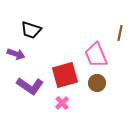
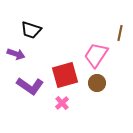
pink trapezoid: rotated 56 degrees clockwise
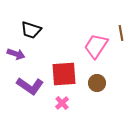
brown line: moved 1 px right; rotated 21 degrees counterclockwise
pink trapezoid: moved 9 px up
red square: moved 1 px left, 1 px up; rotated 12 degrees clockwise
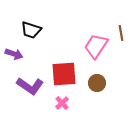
purple arrow: moved 2 px left
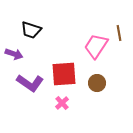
brown line: moved 2 px left
purple L-shape: moved 3 px up
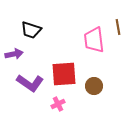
brown line: moved 1 px left, 6 px up
pink trapezoid: moved 2 px left, 6 px up; rotated 40 degrees counterclockwise
purple arrow: rotated 30 degrees counterclockwise
brown circle: moved 3 px left, 3 px down
pink cross: moved 4 px left, 1 px down; rotated 16 degrees clockwise
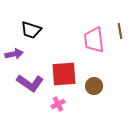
brown line: moved 2 px right, 4 px down
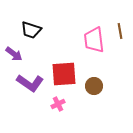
purple arrow: rotated 48 degrees clockwise
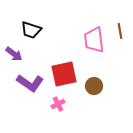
red square: rotated 8 degrees counterclockwise
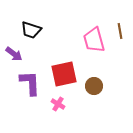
pink trapezoid: rotated 8 degrees counterclockwise
purple L-shape: rotated 128 degrees counterclockwise
pink cross: rotated 32 degrees counterclockwise
